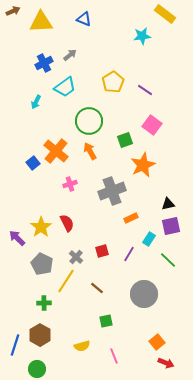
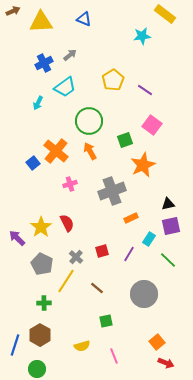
yellow pentagon at (113, 82): moved 2 px up
cyan arrow at (36, 102): moved 2 px right, 1 px down
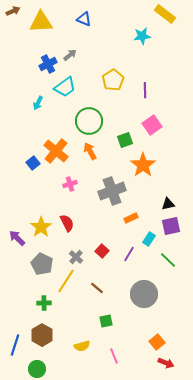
blue cross at (44, 63): moved 4 px right, 1 px down
purple line at (145, 90): rotated 56 degrees clockwise
pink square at (152, 125): rotated 18 degrees clockwise
orange star at (143, 165): rotated 10 degrees counterclockwise
red square at (102, 251): rotated 32 degrees counterclockwise
brown hexagon at (40, 335): moved 2 px right
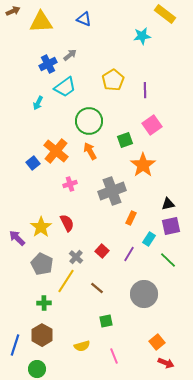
orange rectangle at (131, 218): rotated 40 degrees counterclockwise
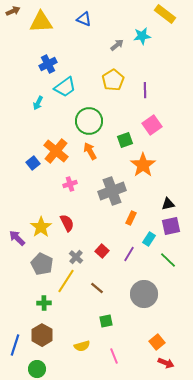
gray arrow at (70, 55): moved 47 px right, 10 px up
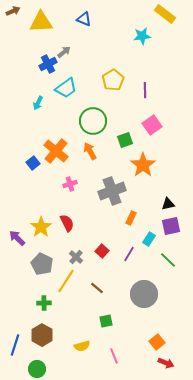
gray arrow at (117, 45): moved 53 px left, 7 px down
cyan trapezoid at (65, 87): moved 1 px right, 1 px down
green circle at (89, 121): moved 4 px right
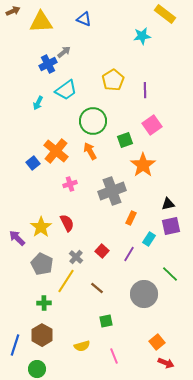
cyan trapezoid at (66, 88): moved 2 px down
green line at (168, 260): moved 2 px right, 14 px down
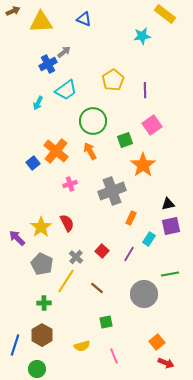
green line at (170, 274): rotated 54 degrees counterclockwise
green square at (106, 321): moved 1 px down
